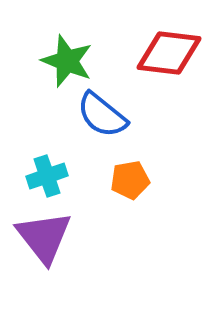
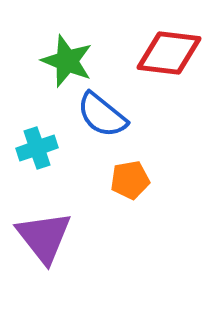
cyan cross: moved 10 px left, 28 px up
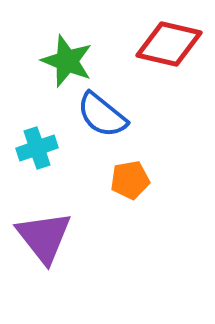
red diamond: moved 9 px up; rotated 6 degrees clockwise
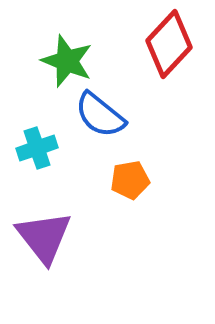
red diamond: rotated 60 degrees counterclockwise
blue semicircle: moved 2 px left
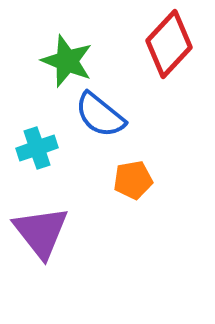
orange pentagon: moved 3 px right
purple triangle: moved 3 px left, 5 px up
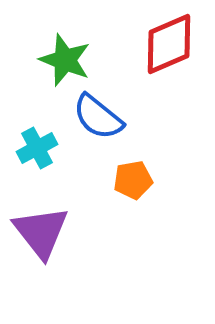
red diamond: rotated 24 degrees clockwise
green star: moved 2 px left, 1 px up
blue semicircle: moved 2 px left, 2 px down
cyan cross: rotated 9 degrees counterclockwise
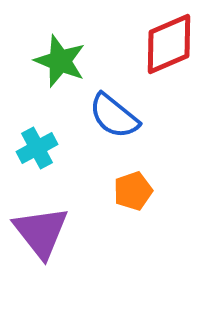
green star: moved 5 px left, 1 px down
blue semicircle: moved 16 px right, 1 px up
orange pentagon: moved 11 px down; rotated 9 degrees counterclockwise
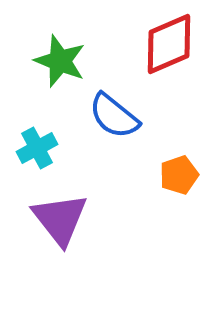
orange pentagon: moved 46 px right, 16 px up
purple triangle: moved 19 px right, 13 px up
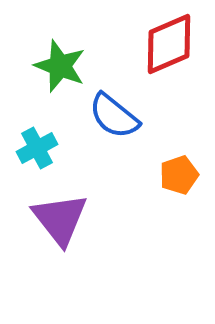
green star: moved 5 px down
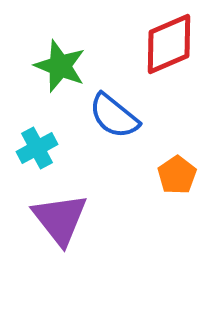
orange pentagon: moved 2 px left; rotated 15 degrees counterclockwise
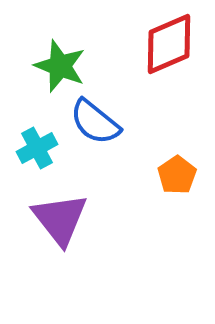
blue semicircle: moved 19 px left, 6 px down
